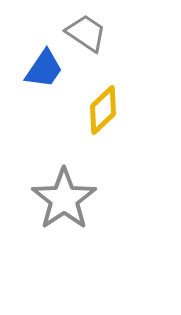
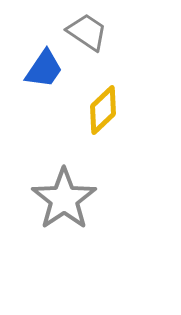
gray trapezoid: moved 1 px right, 1 px up
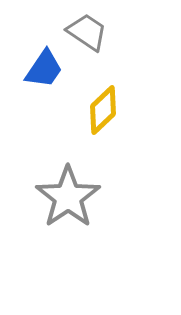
gray star: moved 4 px right, 2 px up
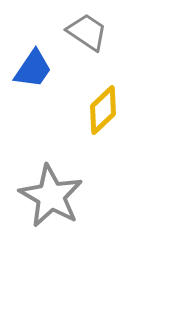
blue trapezoid: moved 11 px left
gray star: moved 17 px left, 1 px up; rotated 8 degrees counterclockwise
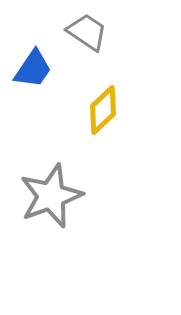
gray star: rotated 22 degrees clockwise
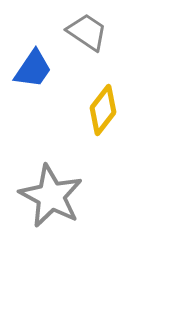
yellow diamond: rotated 9 degrees counterclockwise
gray star: rotated 24 degrees counterclockwise
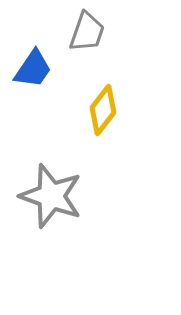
gray trapezoid: rotated 75 degrees clockwise
gray star: rotated 8 degrees counterclockwise
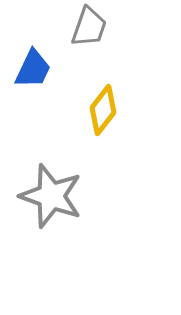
gray trapezoid: moved 2 px right, 5 px up
blue trapezoid: rotated 9 degrees counterclockwise
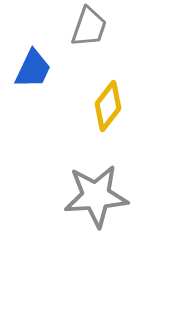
yellow diamond: moved 5 px right, 4 px up
gray star: moved 45 px right; rotated 24 degrees counterclockwise
